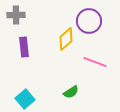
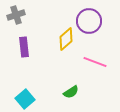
gray cross: rotated 18 degrees counterclockwise
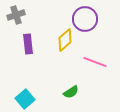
purple circle: moved 4 px left, 2 px up
yellow diamond: moved 1 px left, 1 px down
purple rectangle: moved 4 px right, 3 px up
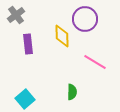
gray cross: rotated 18 degrees counterclockwise
yellow diamond: moved 3 px left, 4 px up; rotated 50 degrees counterclockwise
pink line: rotated 10 degrees clockwise
green semicircle: moved 1 px right; rotated 56 degrees counterclockwise
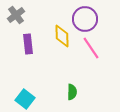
pink line: moved 4 px left, 14 px up; rotated 25 degrees clockwise
cyan square: rotated 12 degrees counterclockwise
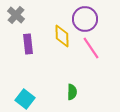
gray cross: rotated 12 degrees counterclockwise
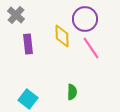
cyan square: moved 3 px right
